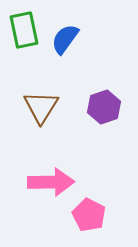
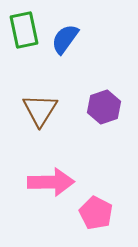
brown triangle: moved 1 px left, 3 px down
pink pentagon: moved 7 px right, 2 px up
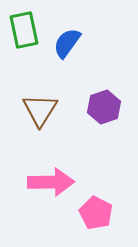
blue semicircle: moved 2 px right, 4 px down
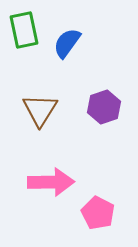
pink pentagon: moved 2 px right
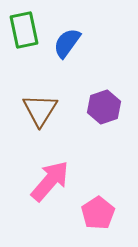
pink arrow: moved 1 px left, 1 px up; rotated 48 degrees counterclockwise
pink pentagon: rotated 12 degrees clockwise
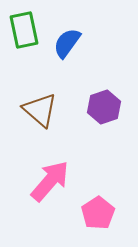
brown triangle: rotated 21 degrees counterclockwise
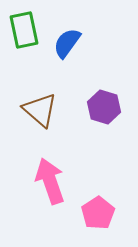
purple hexagon: rotated 24 degrees counterclockwise
pink arrow: rotated 60 degrees counterclockwise
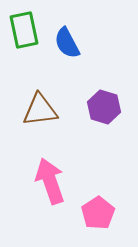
blue semicircle: rotated 64 degrees counterclockwise
brown triangle: rotated 48 degrees counterclockwise
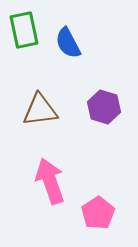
blue semicircle: moved 1 px right
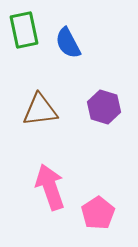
pink arrow: moved 6 px down
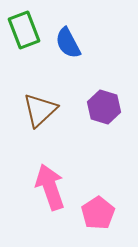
green rectangle: rotated 9 degrees counterclockwise
brown triangle: rotated 36 degrees counterclockwise
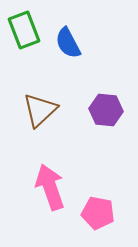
purple hexagon: moved 2 px right, 3 px down; rotated 12 degrees counterclockwise
pink pentagon: rotated 28 degrees counterclockwise
